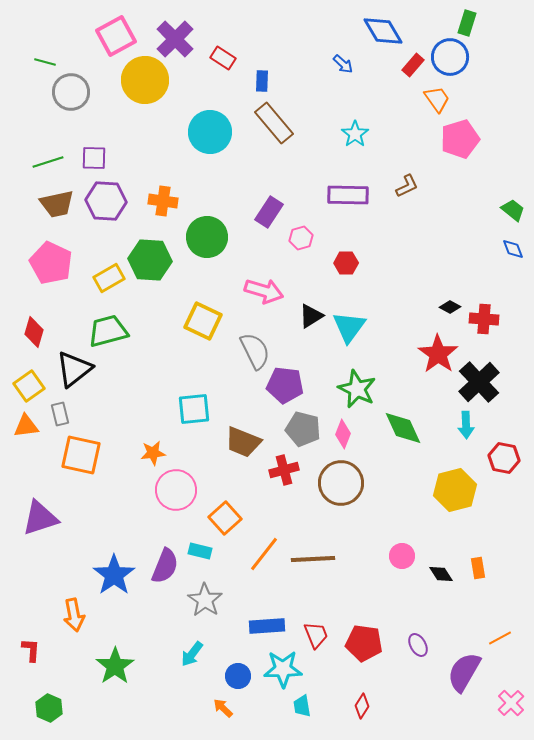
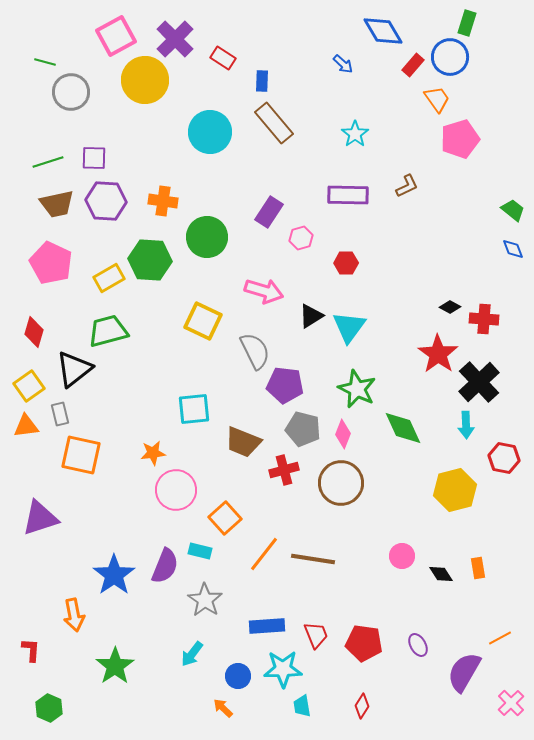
brown line at (313, 559): rotated 12 degrees clockwise
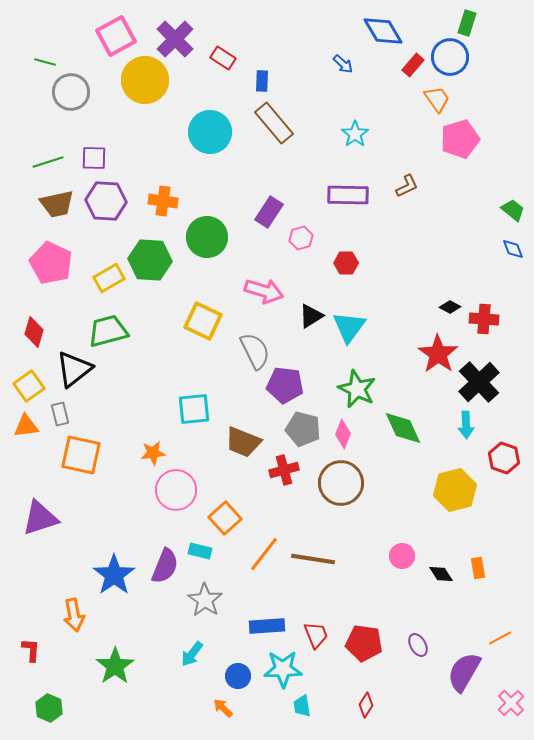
red hexagon at (504, 458): rotated 8 degrees clockwise
red diamond at (362, 706): moved 4 px right, 1 px up
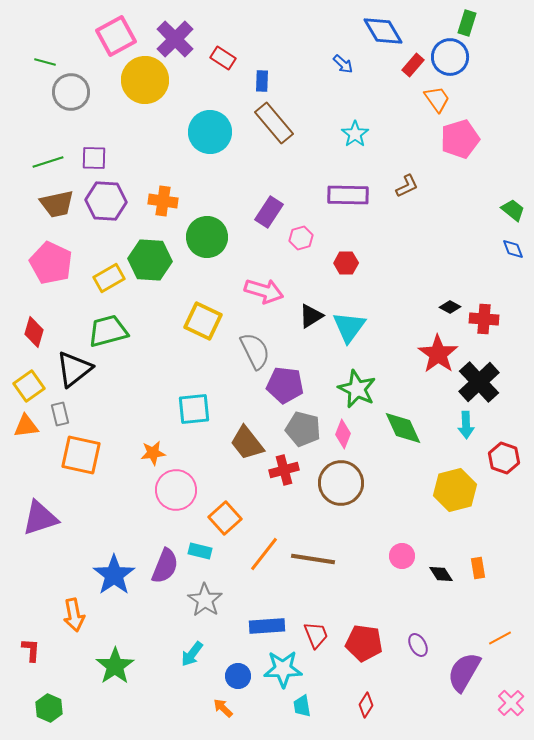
brown trapezoid at (243, 442): moved 4 px right, 1 px down; rotated 30 degrees clockwise
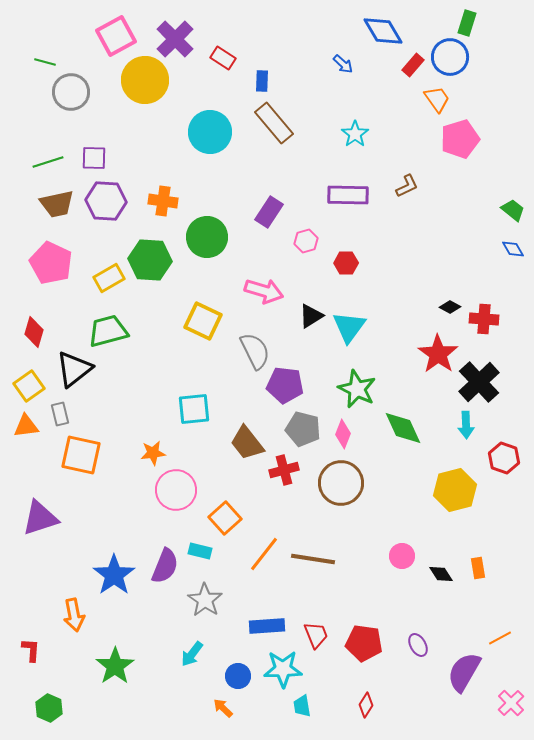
pink hexagon at (301, 238): moved 5 px right, 3 px down
blue diamond at (513, 249): rotated 10 degrees counterclockwise
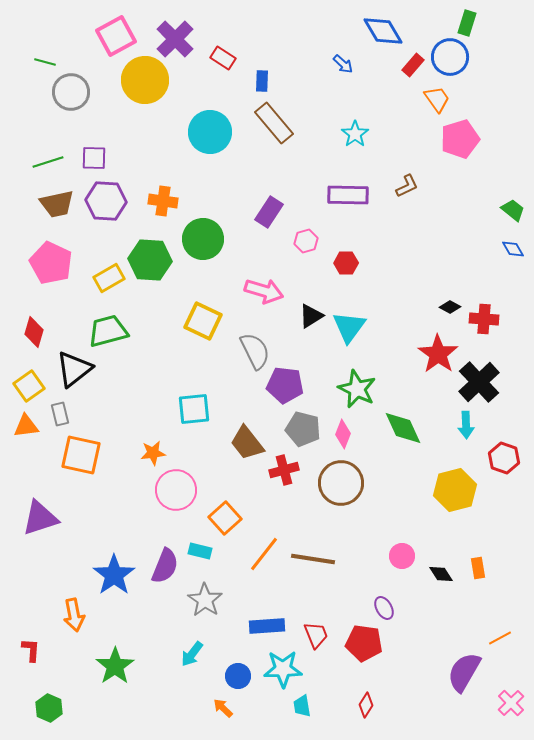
green circle at (207, 237): moved 4 px left, 2 px down
purple ellipse at (418, 645): moved 34 px left, 37 px up
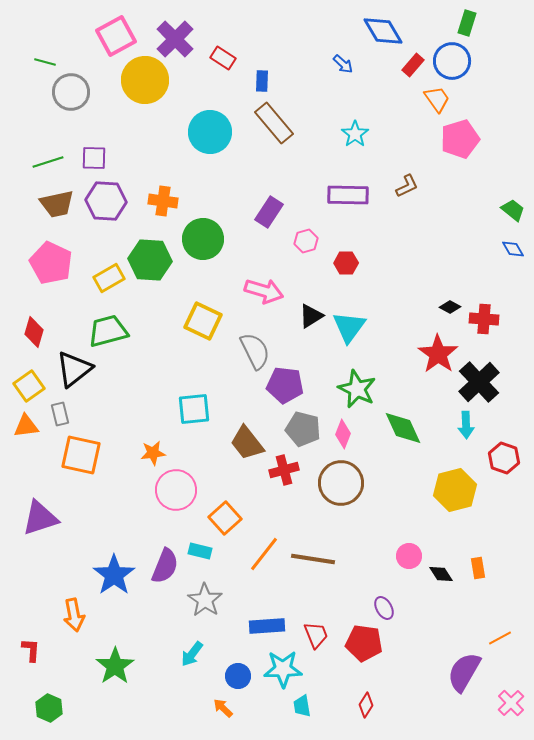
blue circle at (450, 57): moved 2 px right, 4 px down
pink circle at (402, 556): moved 7 px right
